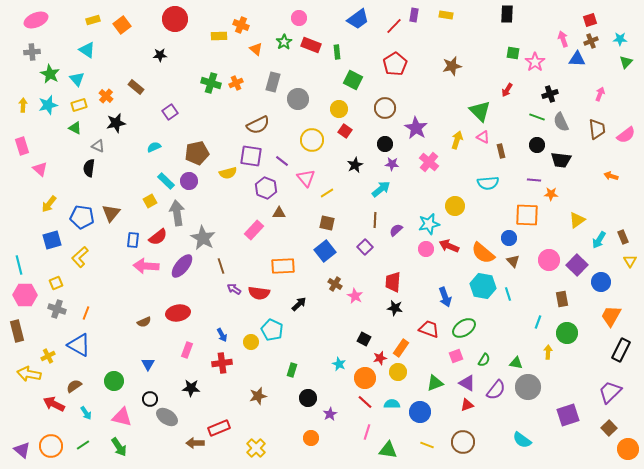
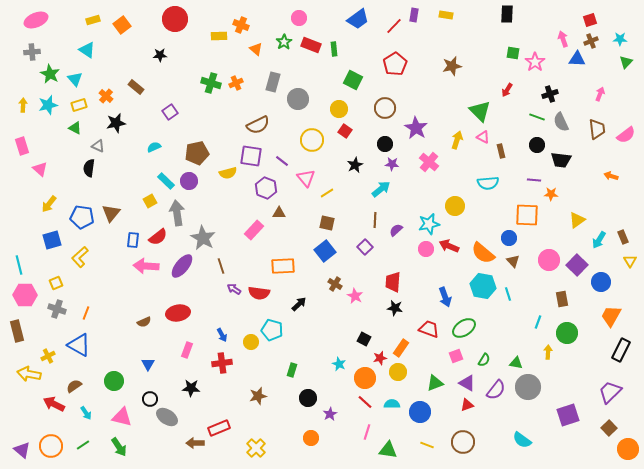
green rectangle at (337, 52): moved 3 px left, 3 px up
cyan triangle at (77, 79): moved 2 px left
cyan pentagon at (272, 330): rotated 10 degrees counterclockwise
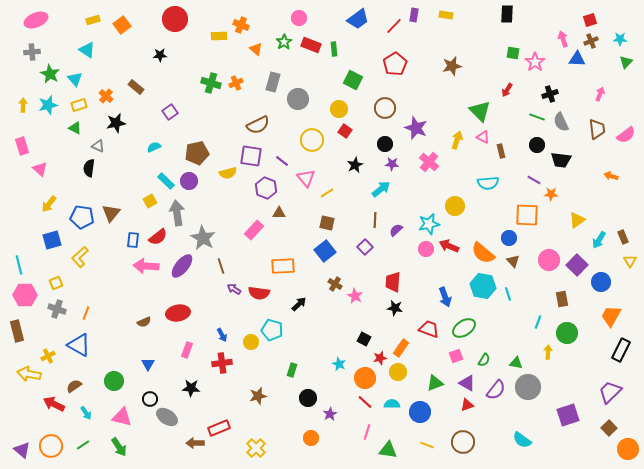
purple star at (416, 128): rotated 10 degrees counterclockwise
purple line at (534, 180): rotated 24 degrees clockwise
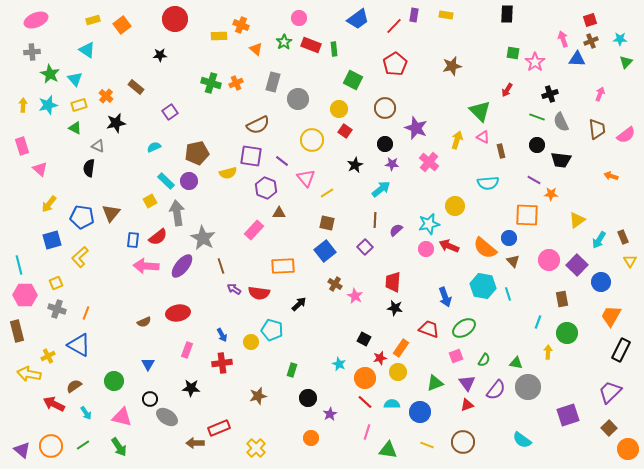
orange semicircle at (483, 253): moved 2 px right, 5 px up
purple triangle at (467, 383): rotated 24 degrees clockwise
